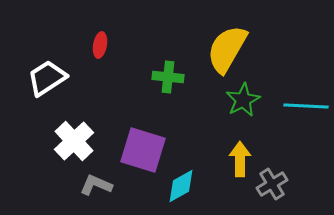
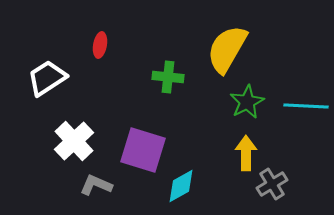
green star: moved 4 px right, 2 px down
yellow arrow: moved 6 px right, 6 px up
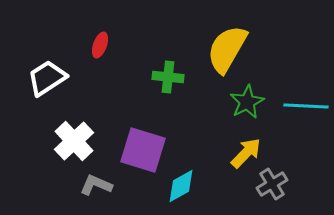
red ellipse: rotated 10 degrees clockwise
yellow arrow: rotated 44 degrees clockwise
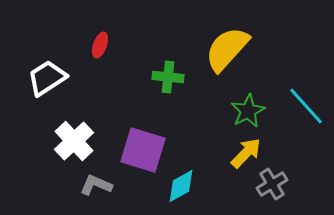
yellow semicircle: rotated 12 degrees clockwise
green star: moved 1 px right, 9 px down
cyan line: rotated 45 degrees clockwise
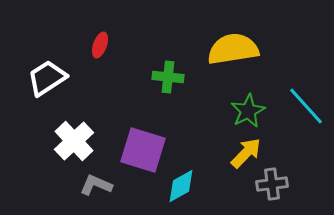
yellow semicircle: moved 6 px right; rotated 39 degrees clockwise
gray cross: rotated 24 degrees clockwise
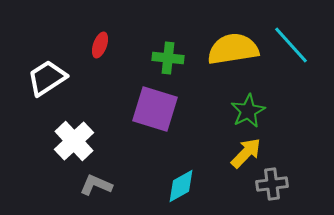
green cross: moved 19 px up
cyan line: moved 15 px left, 61 px up
purple square: moved 12 px right, 41 px up
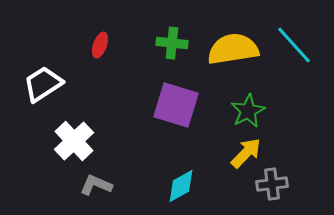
cyan line: moved 3 px right
green cross: moved 4 px right, 15 px up
white trapezoid: moved 4 px left, 6 px down
purple square: moved 21 px right, 4 px up
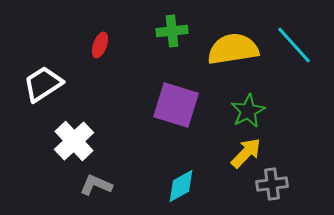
green cross: moved 12 px up; rotated 12 degrees counterclockwise
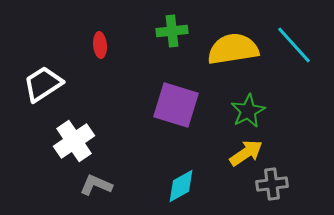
red ellipse: rotated 25 degrees counterclockwise
white cross: rotated 9 degrees clockwise
yellow arrow: rotated 12 degrees clockwise
